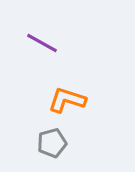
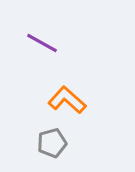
orange L-shape: rotated 24 degrees clockwise
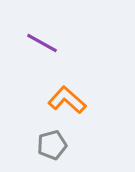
gray pentagon: moved 2 px down
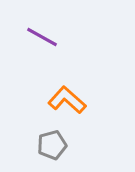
purple line: moved 6 px up
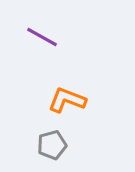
orange L-shape: rotated 21 degrees counterclockwise
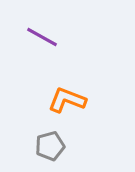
gray pentagon: moved 2 px left, 1 px down
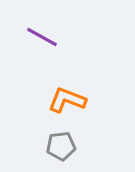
gray pentagon: moved 11 px right; rotated 8 degrees clockwise
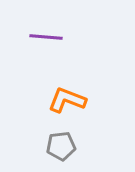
purple line: moved 4 px right; rotated 24 degrees counterclockwise
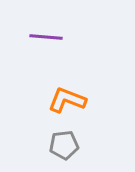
gray pentagon: moved 3 px right, 1 px up
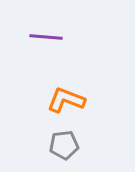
orange L-shape: moved 1 px left
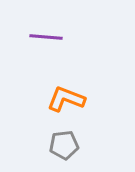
orange L-shape: moved 1 px up
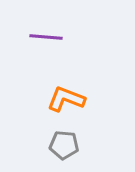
gray pentagon: rotated 12 degrees clockwise
